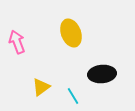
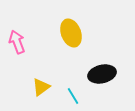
black ellipse: rotated 8 degrees counterclockwise
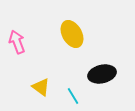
yellow ellipse: moved 1 px right, 1 px down; rotated 8 degrees counterclockwise
yellow triangle: rotated 48 degrees counterclockwise
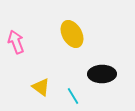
pink arrow: moved 1 px left
black ellipse: rotated 12 degrees clockwise
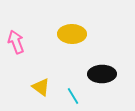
yellow ellipse: rotated 60 degrees counterclockwise
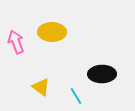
yellow ellipse: moved 20 px left, 2 px up
cyan line: moved 3 px right
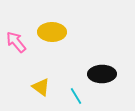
pink arrow: rotated 20 degrees counterclockwise
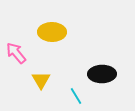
pink arrow: moved 11 px down
yellow triangle: moved 7 px up; rotated 24 degrees clockwise
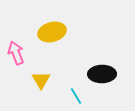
yellow ellipse: rotated 16 degrees counterclockwise
pink arrow: rotated 20 degrees clockwise
